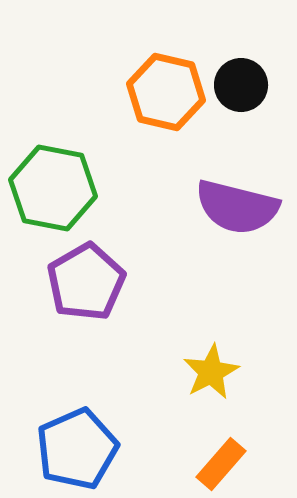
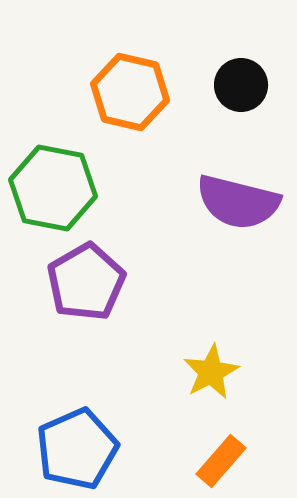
orange hexagon: moved 36 px left
purple semicircle: moved 1 px right, 5 px up
orange rectangle: moved 3 px up
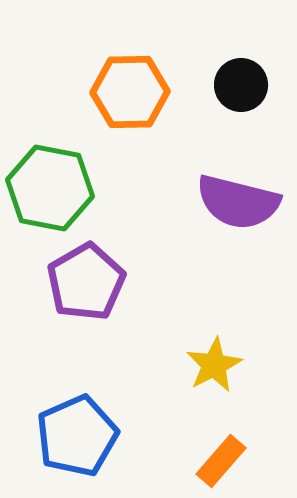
orange hexagon: rotated 14 degrees counterclockwise
green hexagon: moved 3 px left
yellow star: moved 3 px right, 7 px up
blue pentagon: moved 13 px up
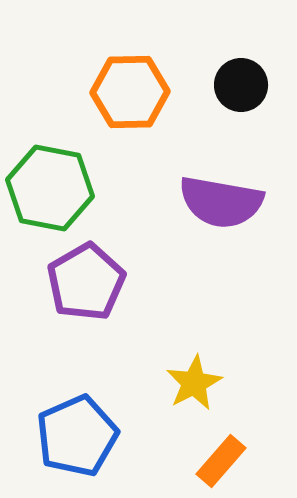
purple semicircle: moved 17 px left; rotated 4 degrees counterclockwise
yellow star: moved 20 px left, 18 px down
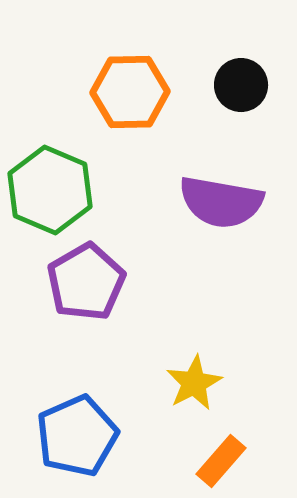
green hexagon: moved 2 px down; rotated 12 degrees clockwise
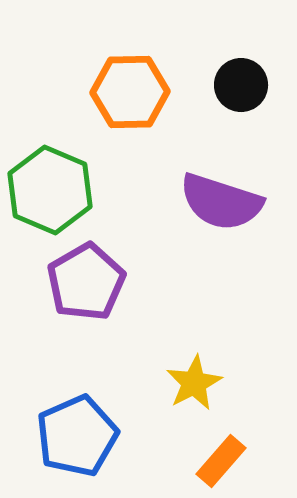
purple semicircle: rotated 8 degrees clockwise
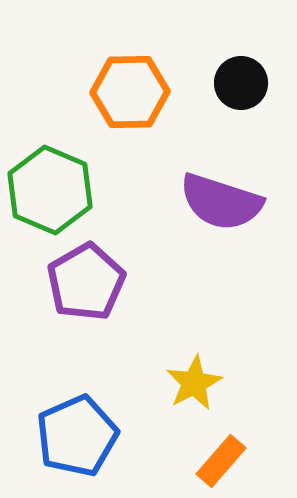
black circle: moved 2 px up
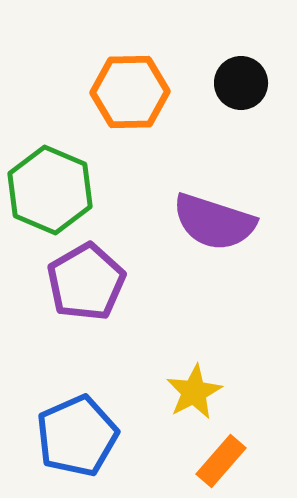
purple semicircle: moved 7 px left, 20 px down
yellow star: moved 9 px down
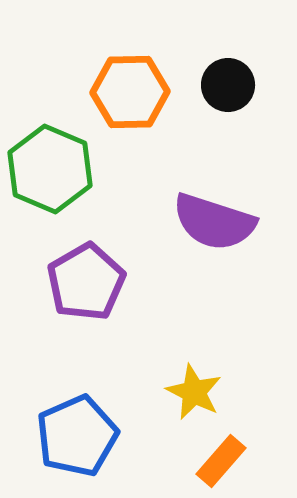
black circle: moved 13 px left, 2 px down
green hexagon: moved 21 px up
yellow star: rotated 18 degrees counterclockwise
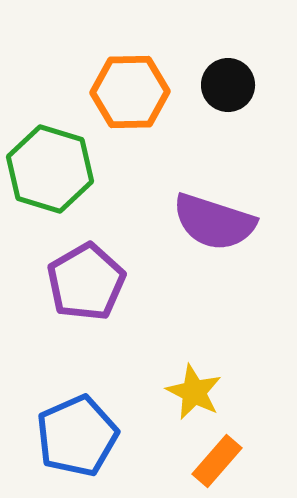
green hexagon: rotated 6 degrees counterclockwise
orange rectangle: moved 4 px left
